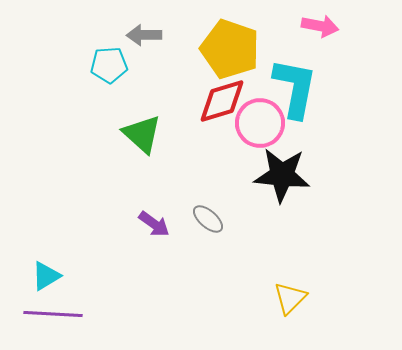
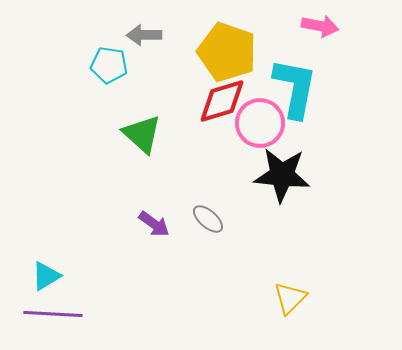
yellow pentagon: moved 3 px left, 3 px down
cyan pentagon: rotated 12 degrees clockwise
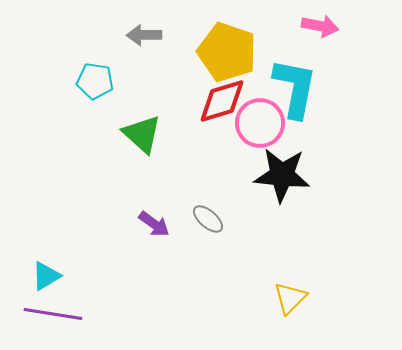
cyan pentagon: moved 14 px left, 16 px down
purple line: rotated 6 degrees clockwise
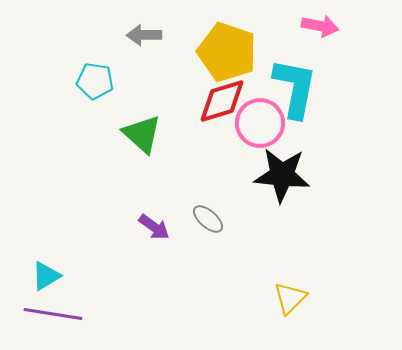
purple arrow: moved 3 px down
